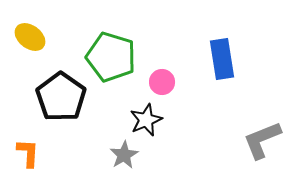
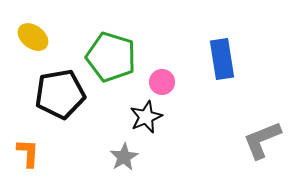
yellow ellipse: moved 3 px right
black pentagon: moved 1 px left, 3 px up; rotated 27 degrees clockwise
black star: moved 3 px up
gray star: moved 2 px down
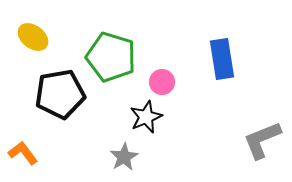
orange L-shape: moved 5 px left; rotated 40 degrees counterclockwise
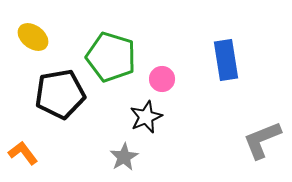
blue rectangle: moved 4 px right, 1 px down
pink circle: moved 3 px up
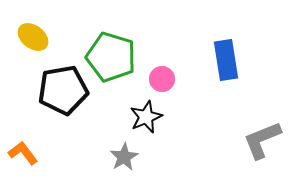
black pentagon: moved 3 px right, 4 px up
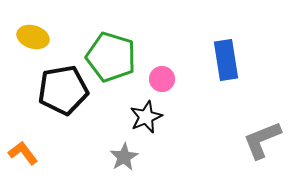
yellow ellipse: rotated 20 degrees counterclockwise
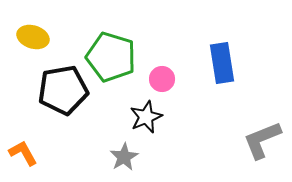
blue rectangle: moved 4 px left, 3 px down
orange L-shape: rotated 8 degrees clockwise
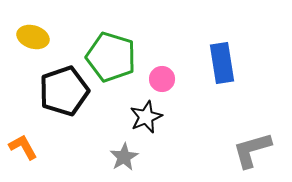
black pentagon: moved 1 px right, 1 px down; rotated 9 degrees counterclockwise
gray L-shape: moved 10 px left, 10 px down; rotated 6 degrees clockwise
orange L-shape: moved 6 px up
